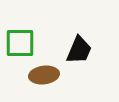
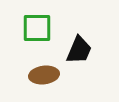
green square: moved 17 px right, 15 px up
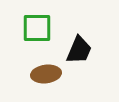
brown ellipse: moved 2 px right, 1 px up
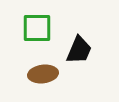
brown ellipse: moved 3 px left
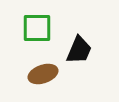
brown ellipse: rotated 12 degrees counterclockwise
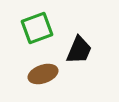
green square: rotated 20 degrees counterclockwise
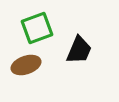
brown ellipse: moved 17 px left, 9 px up
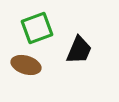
brown ellipse: rotated 36 degrees clockwise
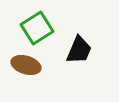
green square: rotated 12 degrees counterclockwise
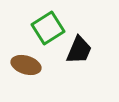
green square: moved 11 px right
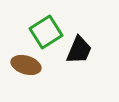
green square: moved 2 px left, 4 px down
